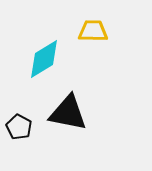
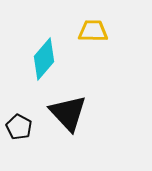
cyan diamond: rotated 18 degrees counterclockwise
black triangle: rotated 36 degrees clockwise
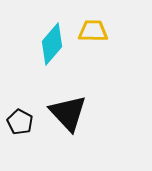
cyan diamond: moved 8 px right, 15 px up
black pentagon: moved 1 px right, 5 px up
